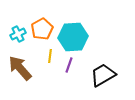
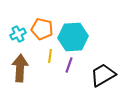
orange pentagon: rotated 30 degrees counterclockwise
brown arrow: rotated 44 degrees clockwise
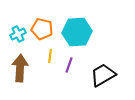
cyan hexagon: moved 4 px right, 5 px up
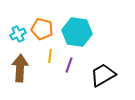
cyan hexagon: rotated 12 degrees clockwise
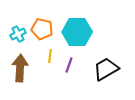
cyan hexagon: rotated 8 degrees counterclockwise
black trapezoid: moved 3 px right, 6 px up
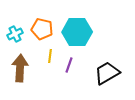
cyan cross: moved 3 px left
black trapezoid: moved 1 px right, 4 px down
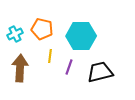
cyan hexagon: moved 4 px right, 4 px down
purple line: moved 2 px down
black trapezoid: moved 7 px left, 1 px up; rotated 16 degrees clockwise
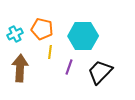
cyan hexagon: moved 2 px right
yellow line: moved 4 px up
black trapezoid: rotated 32 degrees counterclockwise
